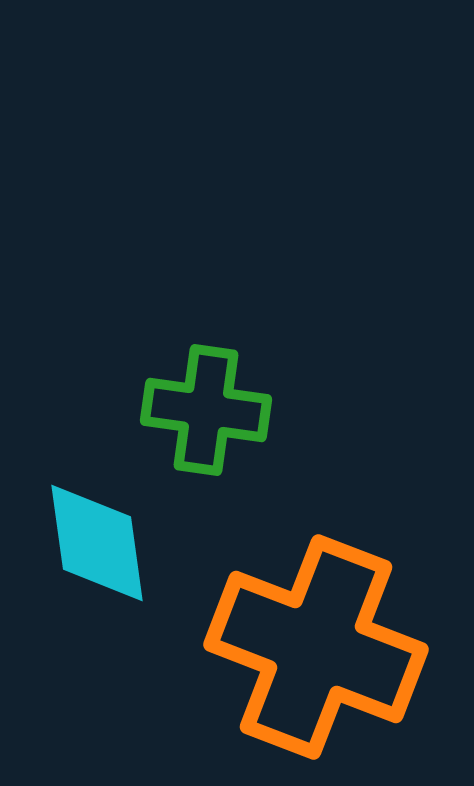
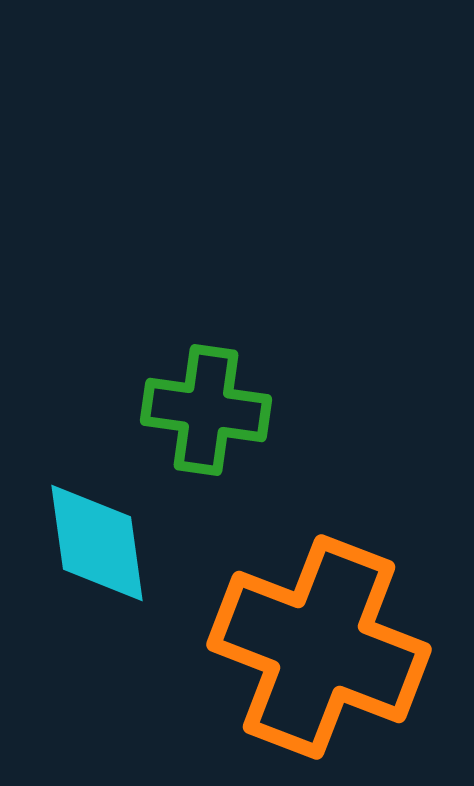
orange cross: moved 3 px right
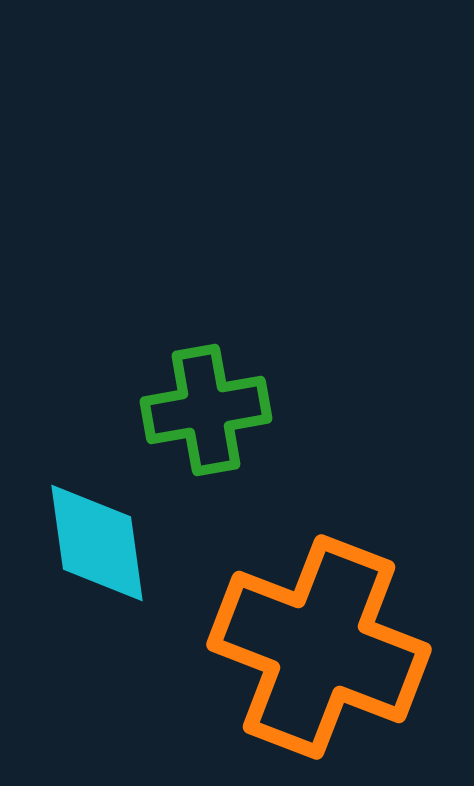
green cross: rotated 18 degrees counterclockwise
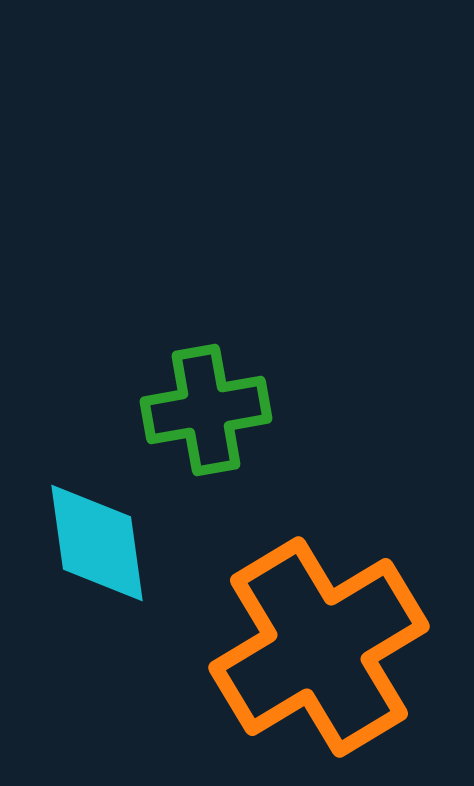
orange cross: rotated 38 degrees clockwise
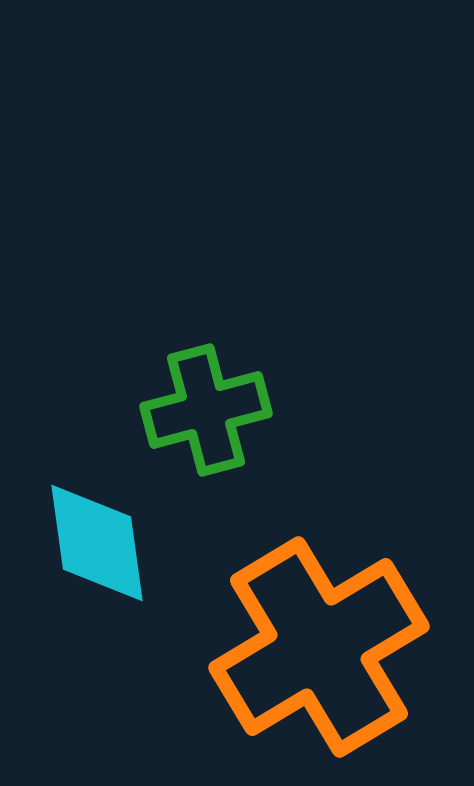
green cross: rotated 5 degrees counterclockwise
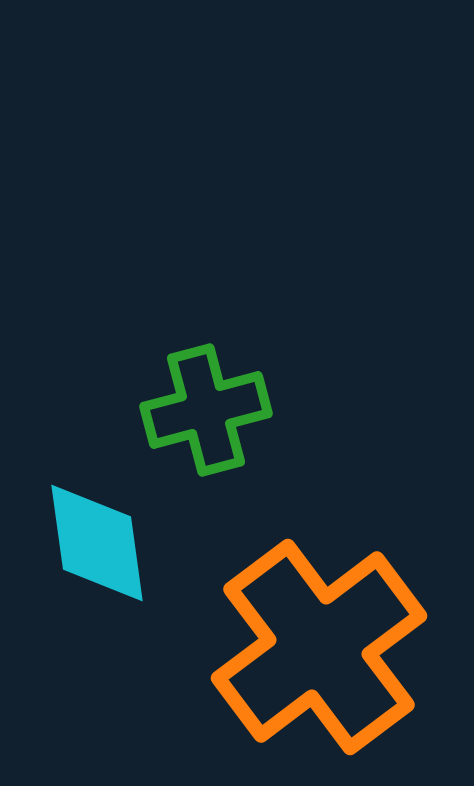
orange cross: rotated 6 degrees counterclockwise
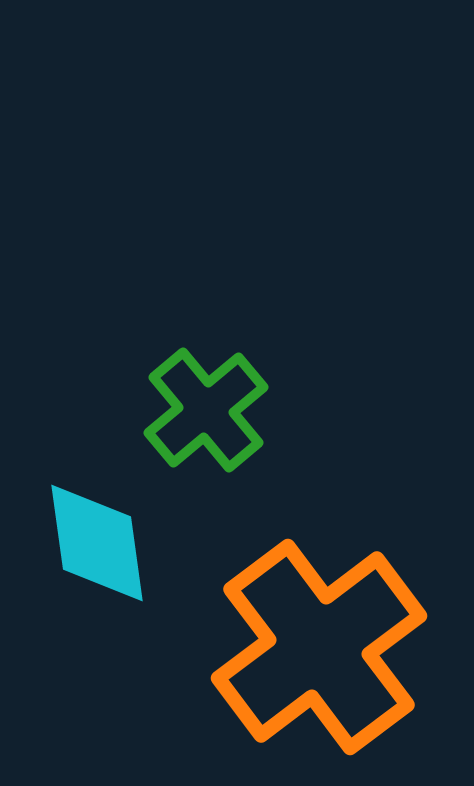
green cross: rotated 25 degrees counterclockwise
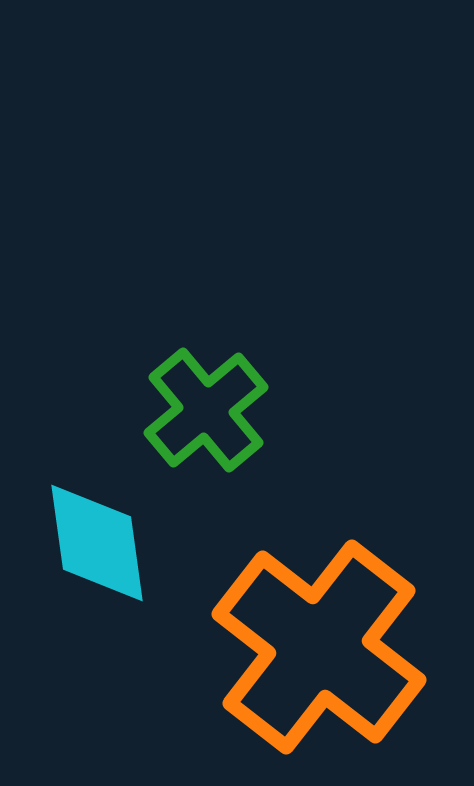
orange cross: rotated 15 degrees counterclockwise
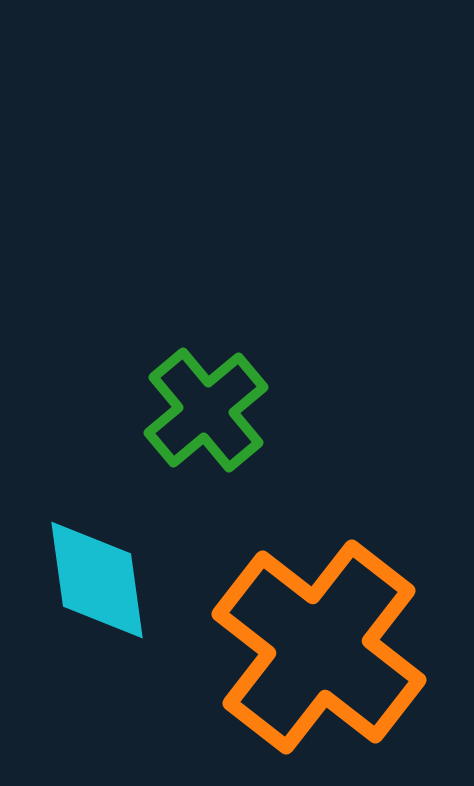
cyan diamond: moved 37 px down
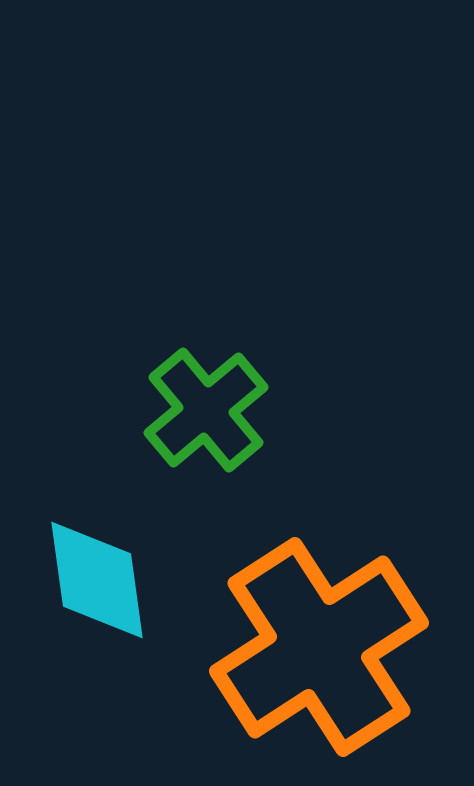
orange cross: rotated 19 degrees clockwise
